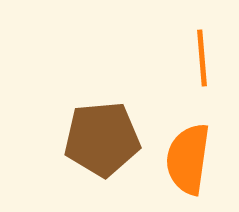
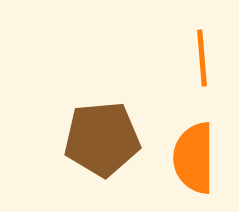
orange semicircle: moved 6 px right, 1 px up; rotated 8 degrees counterclockwise
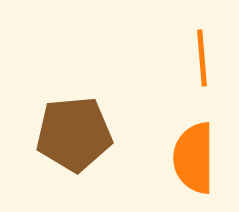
brown pentagon: moved 28 px left, 5 px up
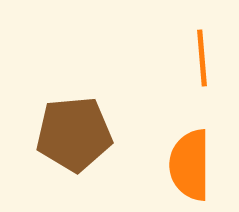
orange semicircle: moved 4 px left, 7 px down
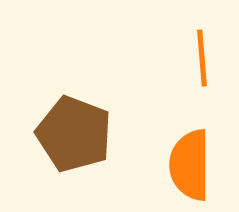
brown pentagon: rotated 26 degrees clockwise
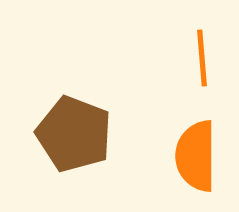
orange semicircle: moved 6 px right, 9 px up
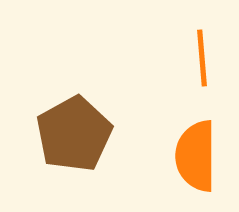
brown pentagon: rotated 22 degrees clockwise
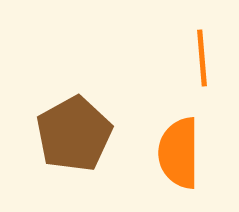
orange semicircle: moved 17 px left, 3 px up
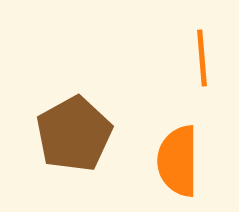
orange semicircle: moved 1 px left, 8 px down
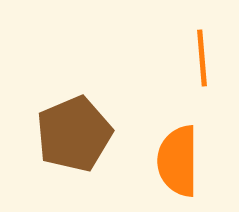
brown pentagon: rotated 6 degrees clockwise
